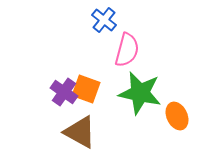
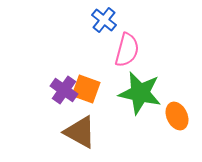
purple cross: moved 2 px up
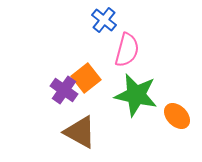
orange square: moved 11 px up; rotated 32 degrees clockwise
green star: moved 4 px left, 2 px down
orange ellipse: rotated 20 degrees counterclockwise
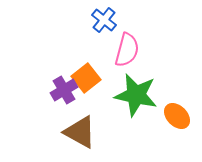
purple cross: rotated 24 degrees clockwise
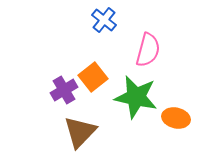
pink semicircle: moved 21 px right
orange square: moved 7 px right, 1 px up
green star: moved 2 px down
orange ellipse: moved 1 px left, 2 px down; rotated 32 degrees counterclockwise
brown triangle: rotated 45 degrees clockwise
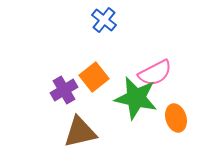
pink semicircle: moved 7 px right, 23 px down; rotated 48 degrees clockwise
orange square: moved 1 px right
green star: moved 1 px down
orange ellipse: rotated 60 degrees clockwise
brown triangle: rotated 33 degrees clockwise
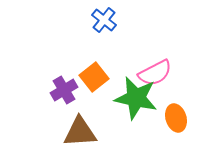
brown triangle: rotated 9 degrees clockwise
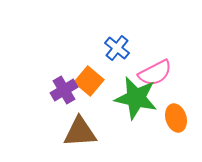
blue cross: moved 13 px right, 28 px down
orange square: moved 5 px left, 4 px down; rotated 12 degrees counterclockwise
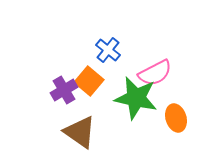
blue cross: moved 9 px left, 2 px down
brown triangle: rotated 39 degrees clockwise
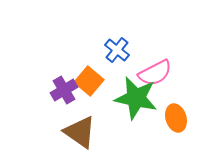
blue cross: moved 9 px right
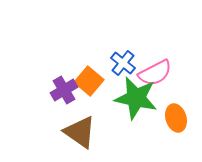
blue cross: moved 6 px right, 13 px down
